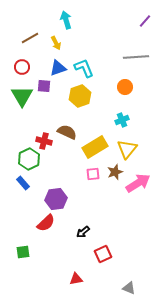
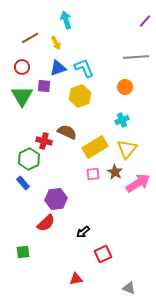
brown star: rotated 21 degrees counterclockwise
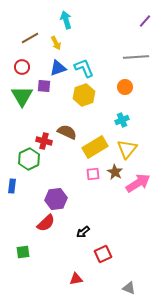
yellow hexagon: moved 4 px right, 1 px up
blue rectangle: moved 11 px left, 3 px down; rotated 48 degrees clockwise
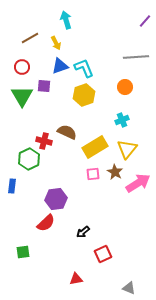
blue triangle: moved 2 px right, 2 px up
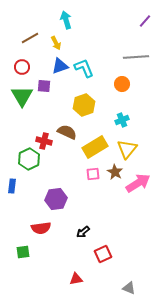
orange circle: moved 3 px left, 3 px up
yellow hexagon: moved 10 px down
red semicircle: moved 5 px left, 5 px down; rotated 36 degrees clockwise
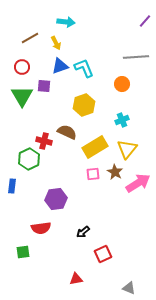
cyan arrow: moved 2 px down; rotated 114 degrees clockwise
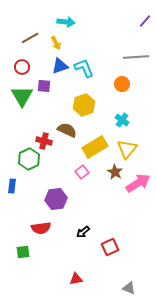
cyan cross: rotated 32 degrees counterclockwise
brown semicircle: moved 2 px up
pink square: moved 11 px left, 2 px up; rotated 32 degrees counterclockwise
red square: moved 7 px right, 7 px up
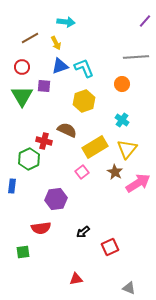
yellow hexagon: moved 4 px up
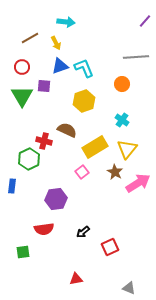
red semicircle: moved 3 px right, 1 px down
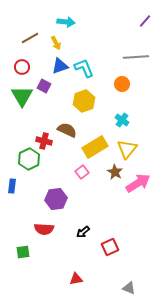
purple square: rotated 24 degrees clockwise
red semicircle: rotated 12 degrees clockwise
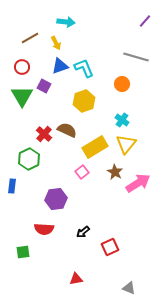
gray line: rotated 20 degrees clockwise
red cross: moved 7 px up; rotated 28 degrees clockwise
yellow triangle: moved 1 px left, 5 px up
